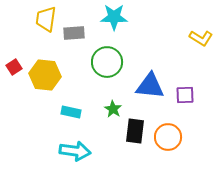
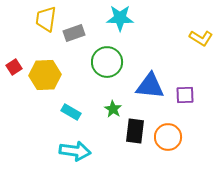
cyan star: moved 6 px right, 1 px down
gray rectangle: rotated 15 degrees counterclockwise
yellow hexagon: rotated 8 degrees counterclockwise
cyan rectangle: rotated 18 degrees clockwise
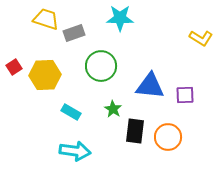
yellow trapezoid: rotated 100 degrees clockwise
green circle: moved 6 px left, 4 px down
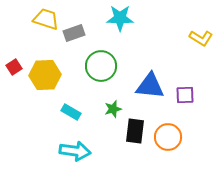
green star: rotated 24 degrees clockwise
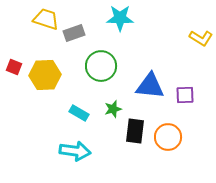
red square: rotated 35 degrees counterclockwise
cyan rectangle: moved 8 px right, 1 px down
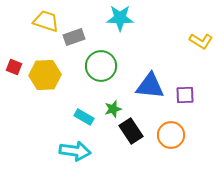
yellow trapezoid: moved 2 px down
gray rectangle: moved 4 px down
yellow L-shape: moved 3 px down
cyan rectangle: moved 5 px right, 4 px down
black rectangle: moved 4 px left; rotated 40 degrees counterclockwise
orange circle: moved 3 px right, 2 px up
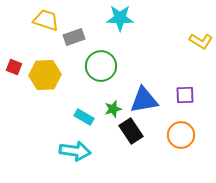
yellow trapezoid: moved 1 px up
blue triangle: moved 6 px left, 14 px down; rotated 16 degrees counterclockwise
orange circle: moved 10 px right
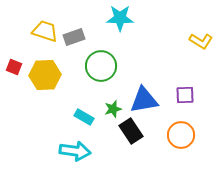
yellow trapezoid: moved 1 px left, 11 px down
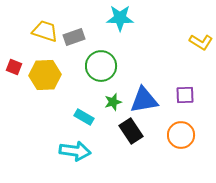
yellow L-shape: moved 1 px down
green star: moved 7 px up
